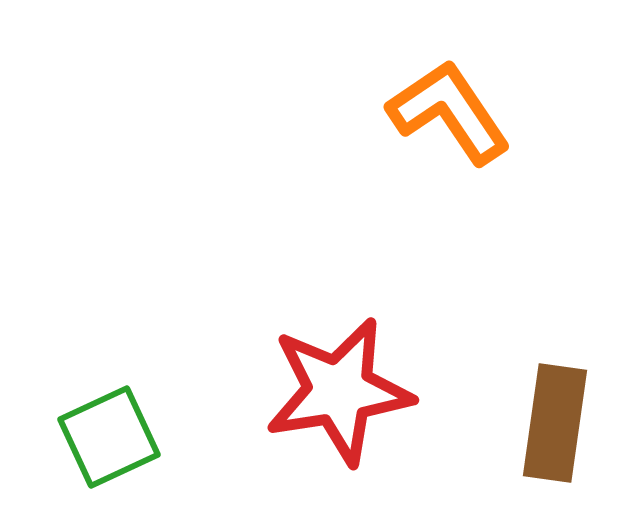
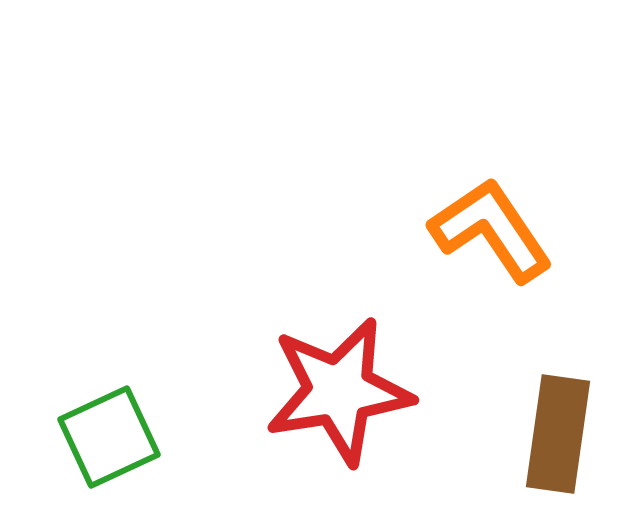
orange L-shape: moved 42 px right, 118 px down
brown rectangle: moved 3 px right, 11 px down
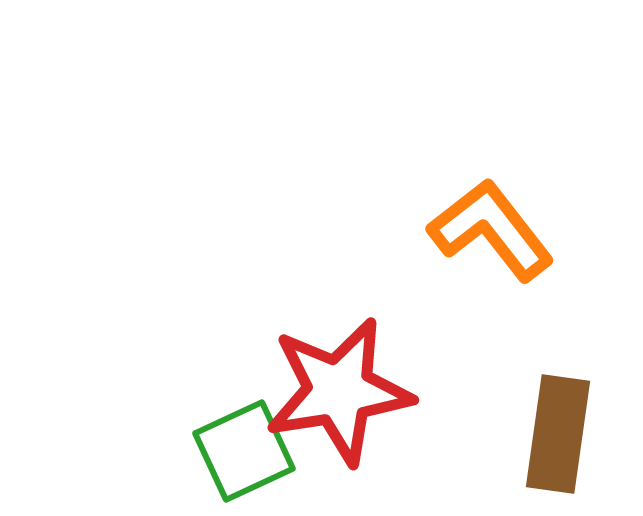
orange L-shape: rotated 4 degrees counterclockwise
green square: moved 135 px right, 14 px down
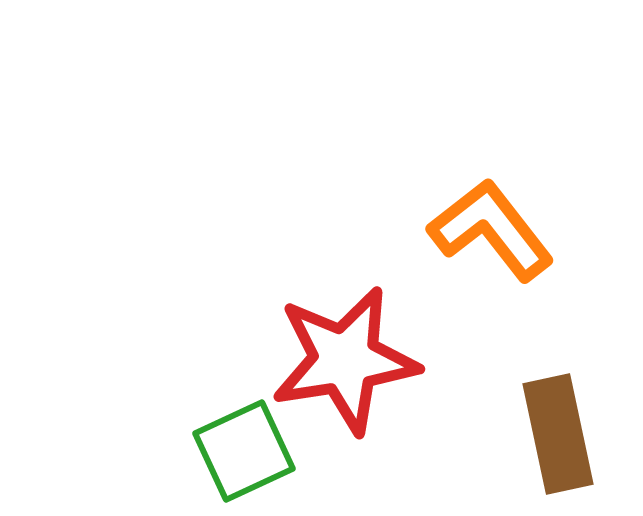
red star: moved 6 px right, 31 px up
brown rectangle: rotated 20 degrees counterclockwise
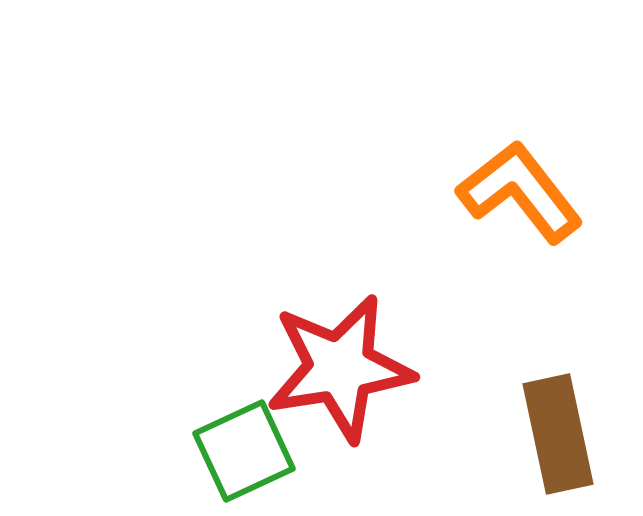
orange L-shape: moved 29 px right, 38 px up
red star: moved 5 px left, 8 px down
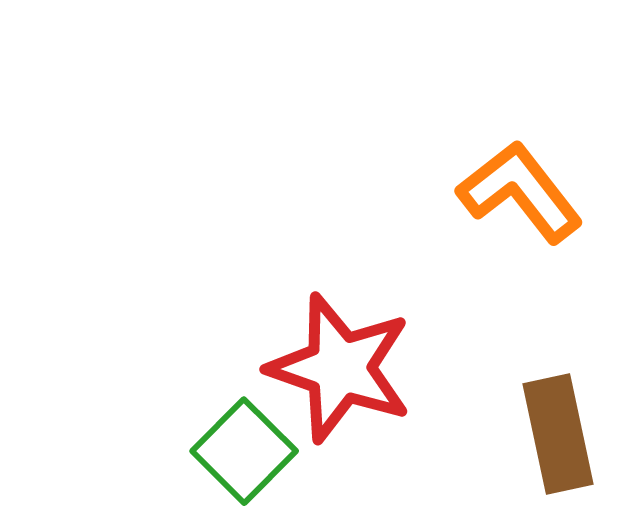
red star: rotated 28 degrees clockwise
green square: rotated 20 degrees counterclockwise
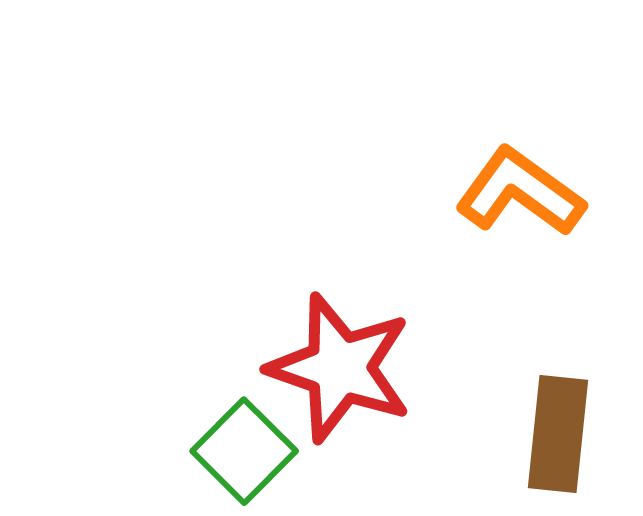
orange L-shape: rotated 16 degrees counterclockwise
brown rectangle: rotated 18 degrees clockwise
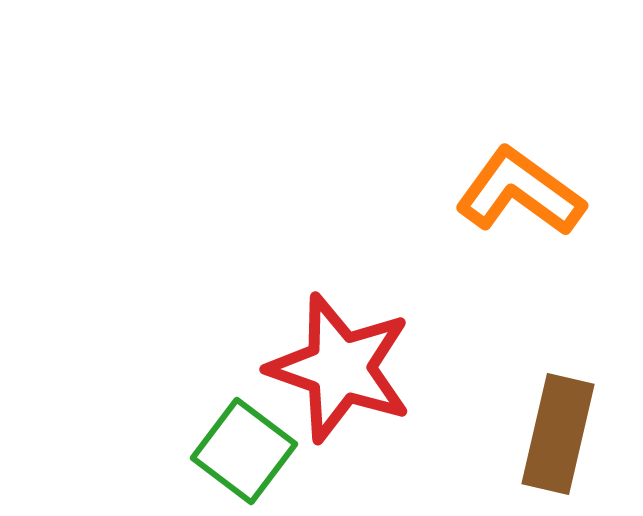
brown rectangle: rotated 7 degrees clockwise
green square: rotated 8 degrees counterclockwise
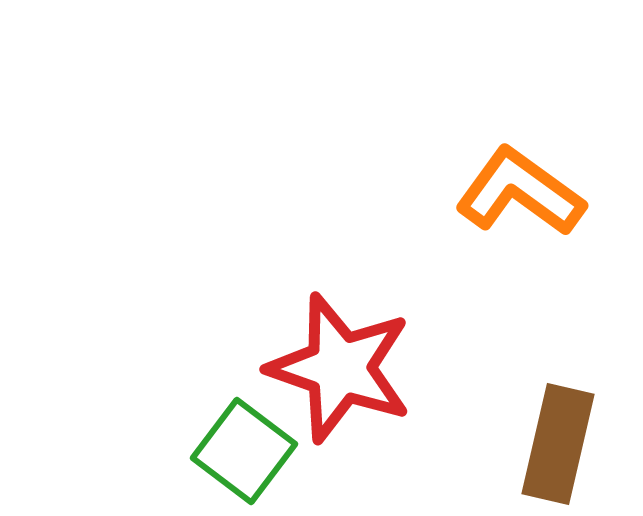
brown rectangle: moved 10 px down
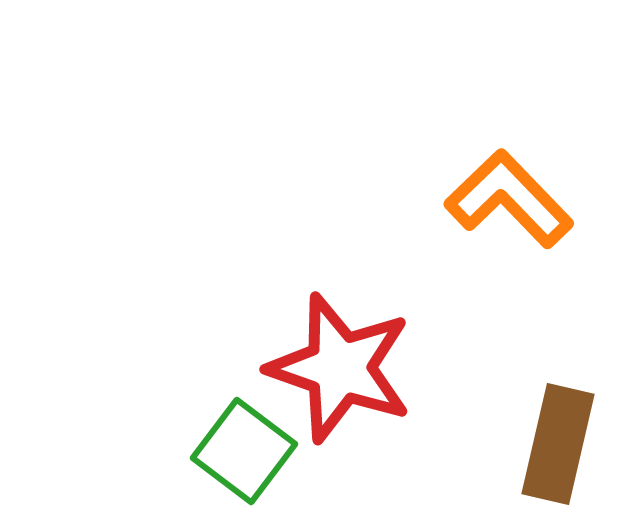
orange L-shape: moved 11 px left, 7 px down; rotated 10 degrees clockwise
